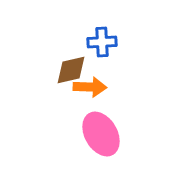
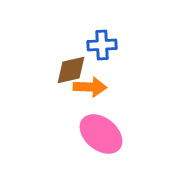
blue cross: moved 3 px down
pink ellipse: rotated 21 degrees counterclockwise
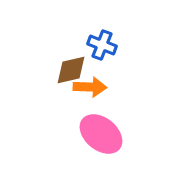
blue cross: rotated 24 degrees clockwise
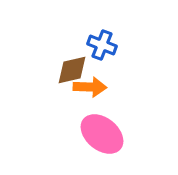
brown diamond: moved 1 px right
pink ellipse: moved 1 px right
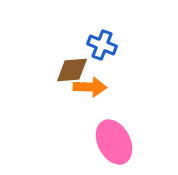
brown diamond: rotated 8 degrees clockwise
pink ellipse: moved 12 px right, 8 px down; rotated 24 degrees clockwise
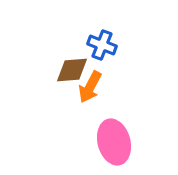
orange arrow: rotated 116 degrees clockwise
pink ellipse: rotated 12 degrees clockwise
